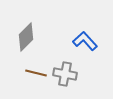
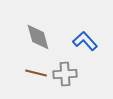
gray diamond: moved 12 px right; rotated 60 degrees counterclockwise
gray cross: rotated 15 degrees counterclockwise
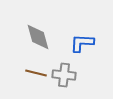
blue L-shape: moved 3 px left, 2 px down; rotated 45 degrees counterclockwise
gray cross: moved 1 px left, 1 px down; rotated 10 degrees clockwise
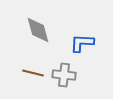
gray diamond: moved 7 px up
brown line: moved 3 px left
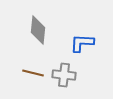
gray diamond: rotated 20 degrees clockwise
